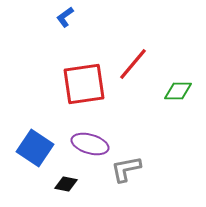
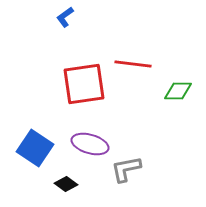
red line: rotated 57 degrees clockwise
black diamond: rotated 25 degrees clockwise
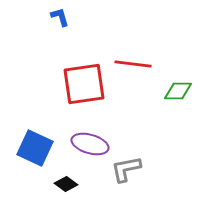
blue L-shape: moved 5 px left; rotated 110 degrees clockwise
blue square: rotated 9 degrees counterclockwise
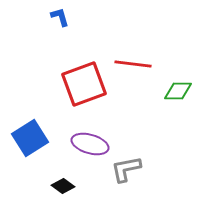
red square: rotated 12 degrees counterclockwise
blue square: moved 5 px left, 10 px up; rotated 33 degrees clockwise
black diamond: moved 3 px left, 2 px down
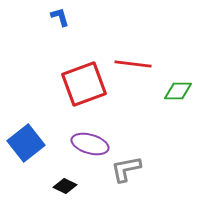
blue square: moved 4 px left, 5 px down; rotated 6 degrees counterclockwise
black diamond: moved 2 px right; rotated 10 degrees counterclockwise
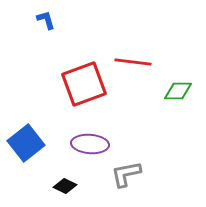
blue L-shape: moved 14 px left, 3 px down
red line: moved 2 px up
purple ellipse: rotated 12 degrees counterclockwise
gray L-shape: moved 5 px down
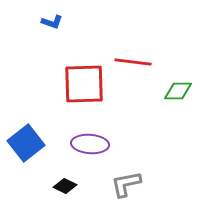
blue L-shape: moved 6 px right, 2 px down; rotated 125 degrees clockwise
red square: rotated 18 degrees clockwise
gray L-shape: moved 10 px down
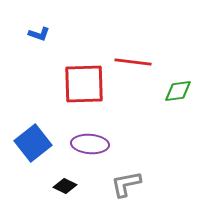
blue L-shape: moved 13 px left, 12 px down
green diamond: rotated 8 degrees counterclockwise
blue square: moved 7 px right
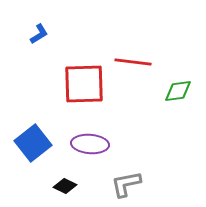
blue L-shape: rotated 50 degrees counterclockwise
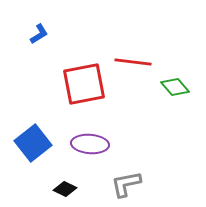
red square: rotated 9 degrees counterclockwise
green diamond: moved 3 px left, 4 px up; rotated 56 degrees clockwise
black diamond: moved 3 px down
